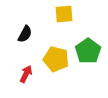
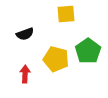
yellow square: moved 2 px right
black semicircle: rotated 42 degrees clockwise
red arrow: moved 1 px left; rotated 24 degrees counterclockwise
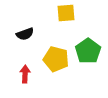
yellow square: moved 1 px up
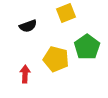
yellow square: rotated 18 degrees counterclockwise
black semicircle: moved 3 px right, 8 px up
green pentagon: moved 1 px left, 4 px up
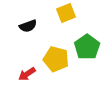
red arrow: moved 2 px right; rotated 126 degrees counterclockwise
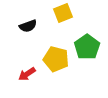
yellow square: moved 3 px left
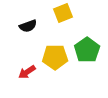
green pentagon: moved 3 px down
yellow pentagon: moved 1 px left, 2 px up; rotated 15 degrees counterclockwise
red arrow: moved 2 px up
